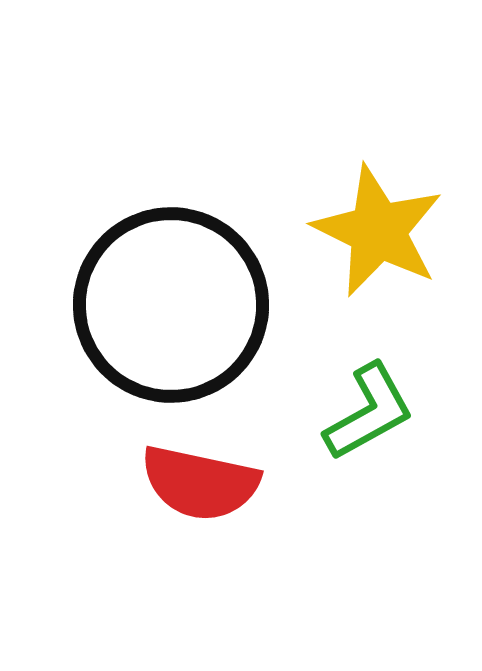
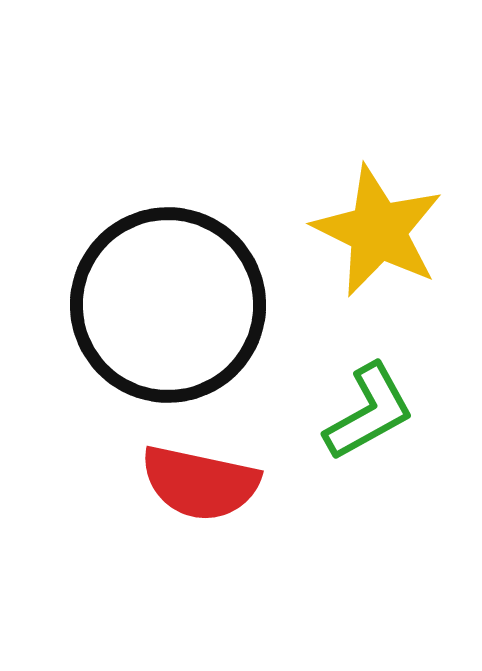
black circle: moved 3 px left
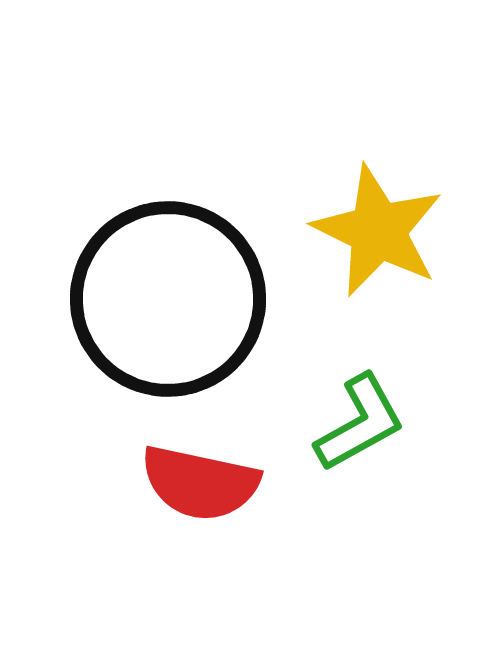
black circle: moved 6 px up
green L-shape: moved 9 px left, 11 px down
